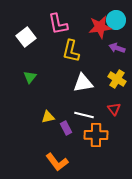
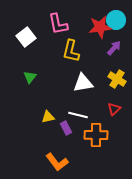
purple arrow: moved 3 px left; rotated 112 degrees clockwise
red triangle: rotated 24 degrees clockwise
white line: moved 6 px left
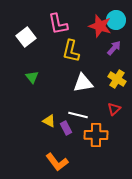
red star: moved 1 px up; rotated 25 degrees clockwise
green triangle: moved 2 px right; rotated 16 degrees counterclockwise
yellow triangle: moved 1 px right, 4 px down; rotated 40 degrees clockwise
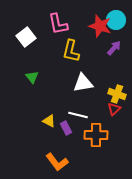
yellow cross: moved 15 px down; rotated 12 degrees counterclockwise
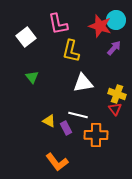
red triangle: moved 1 px right; rotated 24 degrees counterclockwise
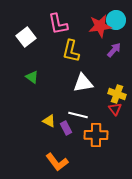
red star: rotated 25 degrees counterclockwise
purple arrow: moved 2 px down
green triangle: rotated 16 degrees counterclockwise
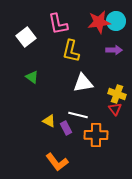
cyan circle: moved 1 px down
red star: moved 1 px left, 4 px up
purple arrow: rotated 49 degrees clockwise
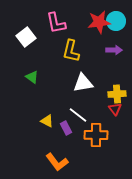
pink L-shape: moved 2 px left, 1 px up
yellow cross: rotated 24 degrees counterclockwise
white line: rotated 24 degrees clockwise
yellow triangle: moved 2 px left
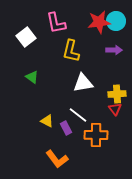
orange L-shape: moved 3 px up
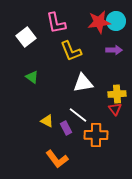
yellow L-shape: rotated 35 degrees counterclockwise
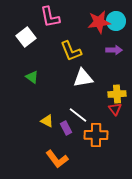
pink L-shape: moved 6 px left, 6 px up
white triangle: moved 5 px up
